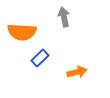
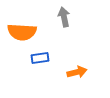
blue rectangle: rotated 36 degrees clockwise
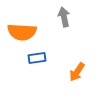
blue rectangle: moved 3 px left
orange arrow: rotated 138 degrees clockwise
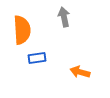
orange semicircle: moved 2 px up; rotated 96 degrees counterclockwise
orange arrow: moved 3 px right; rotated 72 degrees clockwise
